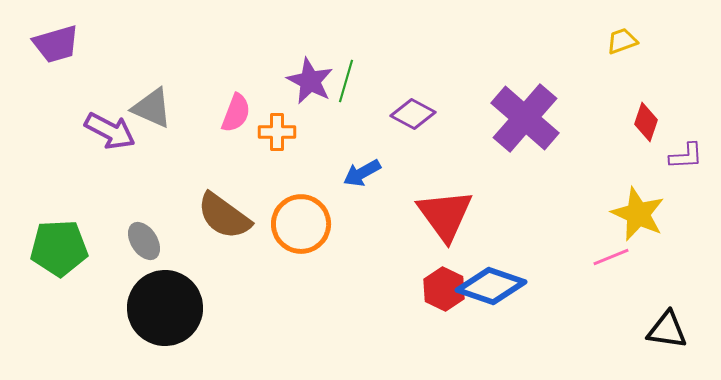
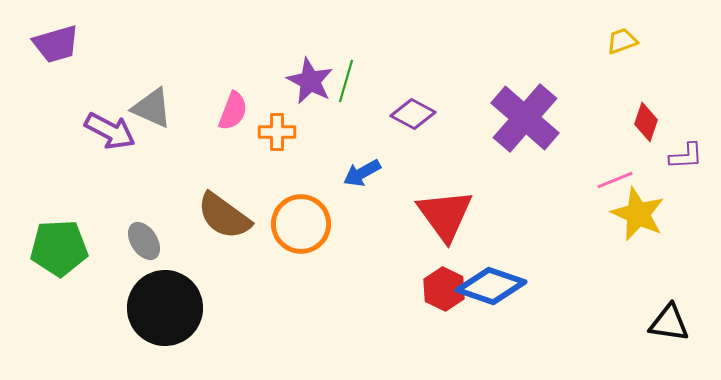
pink semicircle: moved 3 px left, 2 px up
pink line: moved 4 px right, 77 px up
black triangle: moved 2 px right, 7 px up
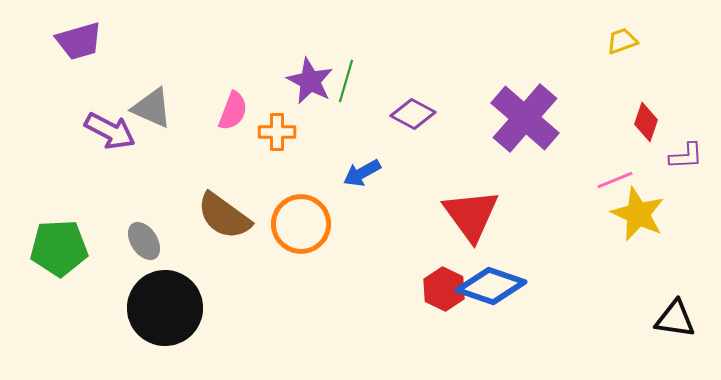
purple trapezoid: moved 23 px right, 3 px up
red triangle: moved 26 px right
black triangle: moved 6 px right, 4 px up
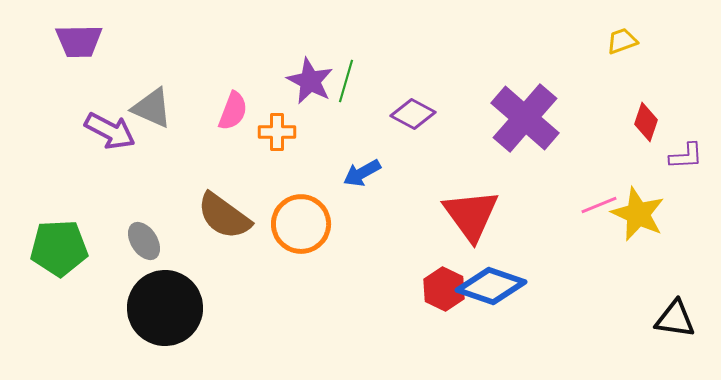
purple trapezoid: rotated 15 degrees clockwise
pink line: moved 16 px left, 25 px down
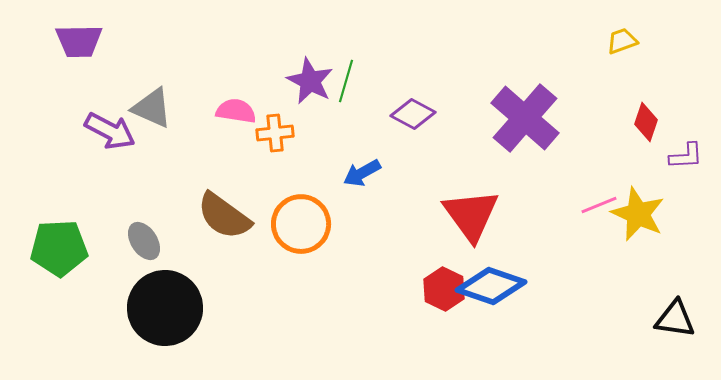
pink semicircle: moved 3 px right; rotated 102 degrees counterclockwise
orange cross: moved 2 px left, 1 px down; rotated 6 degrees counterclockwise
